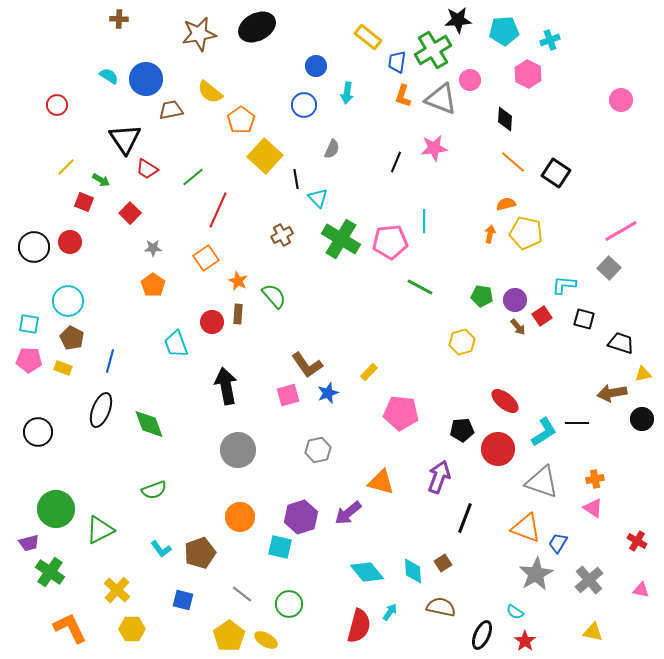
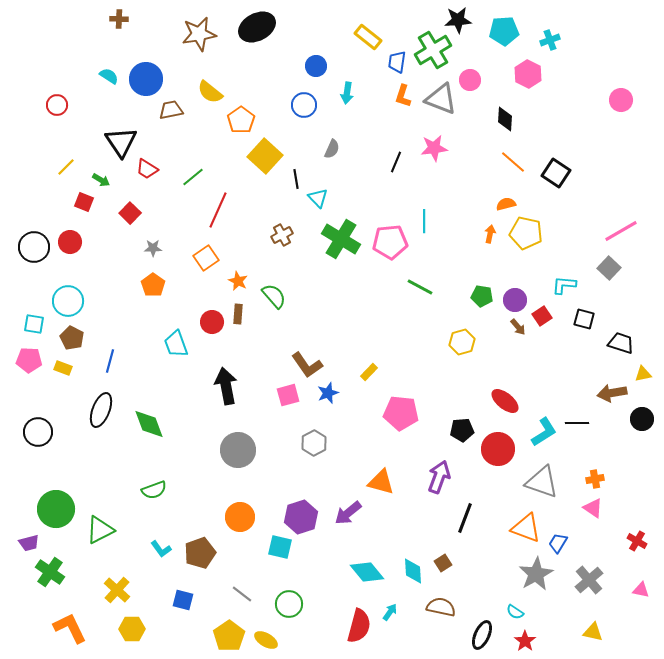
black triangle at (125, 139): moved 4 px left, 3 px down
cyan square at (29, 324): moved 5 px right
gray hexagon at (318, 450): moved 4 px left, 7 px up; rotated 15 degrees counterclockwise
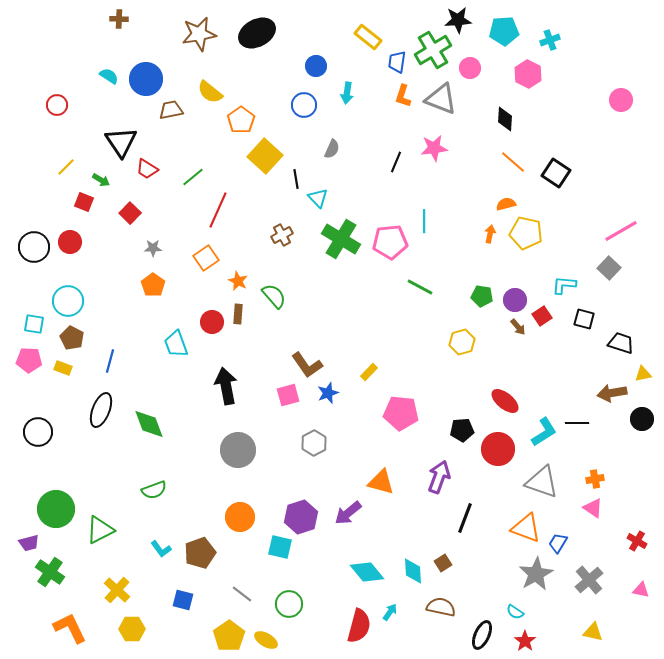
black ellipse at (257, 27): moved 6 px down
pink circle at (470, 80): moved 12 px up
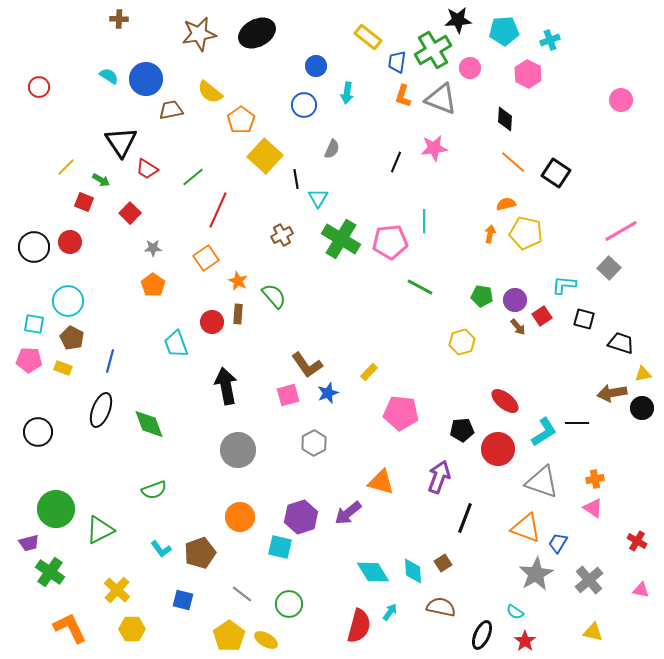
red circle at (57, 105): moved 18 px left, 18 px up
cyan triangle at (318, 198): rotated 15 degrees clockwise
black circle at (642, 419): moved 11 px up
cyan diamond at (367, 572): moved 6 px right; rotated 8 degrees clockwise
